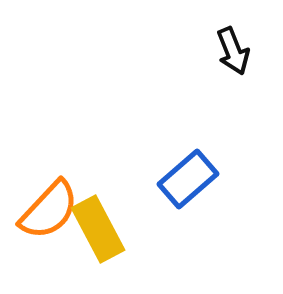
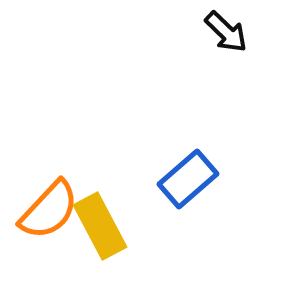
black arrow: moved 7 px left, 19 px up; rotated 24 degrees counterclockwise
yellow rectangle: moved 2 px right, 3 px up
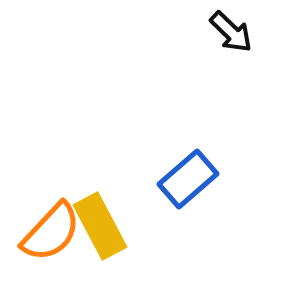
black arrow: moved 5 px right
orange semicircle: moved 2 px right, 22 px down
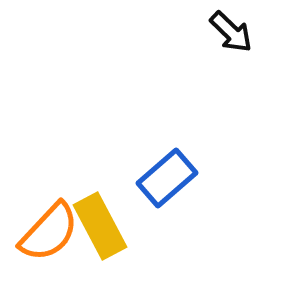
blue rectangle: moved 21 px left, 1 px up
orange semicircle: moved 2 px left
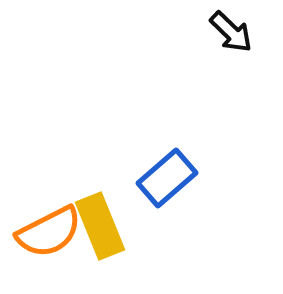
yellow rectangle: rotated 6 degrees clockwise
orange semicircle: rotated 20 degrees clockwise
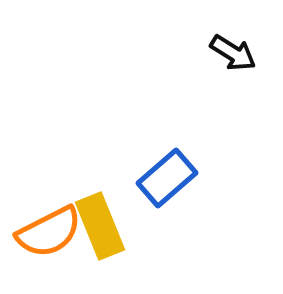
black arrow: moved 2 px right, 21 px down; rotated 12 degrees counterclockwise
